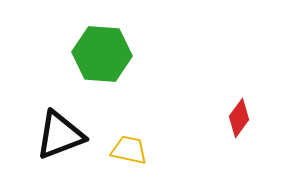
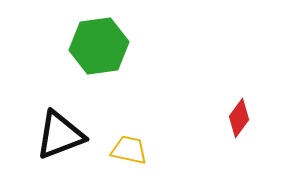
green hexagon: moved 3 px left, 8 px up; rotated 12 degrees counterclockwise
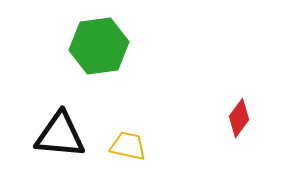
black triangle: rotated 26 degrees clockwise
yellow trapezoid: moved 1 px left, 4 px up
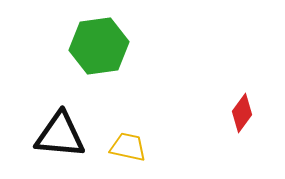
red diamond: moved 3 px right, 5 px up
yellow trapezoid: moved 1 px down
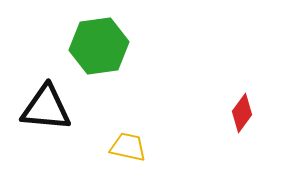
black triangle: moved 14 px left, 27 px up
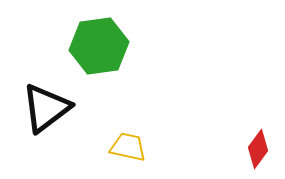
black triangle: rotated 42 degrees counterclockwise
red diamond: moved 16 px right, 36 px down
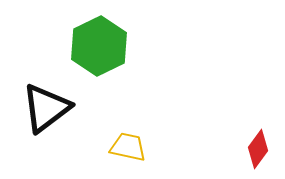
green hexagon: rotated 18 degrees counterclockwise
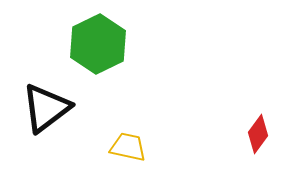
green hexagon: moved 1 px left, 2 px up
red diamond: moved 15 px up
